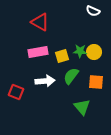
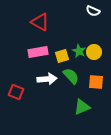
green star: moved 1 px left; rotated 24 degrees clockwise
green semicircle: rotated 102 degrees clockwise
white arrow: moved 2 px right, 2 px up
green triangle: rotated 48 degrees clockwise
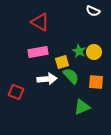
yellow square: moved 6 px down
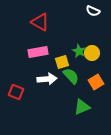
yellow circle: moved 2 px left, 1 px down
orange square: rotated 35 degrees counterclockwise
